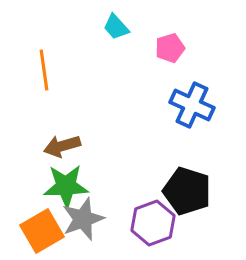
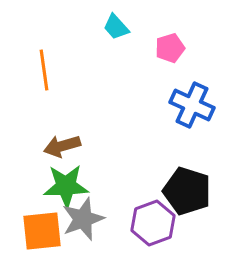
orange square: rotated 24 degrees clockwise
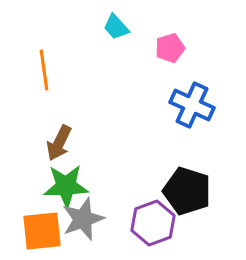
brown arrow: moved 3 px left, 3 px up; rotated 48 degrees counterclockwise
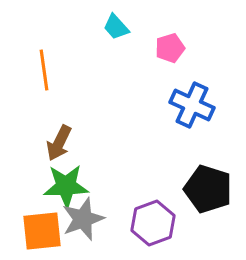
black pentagon: moved 21 px right, 2 px up
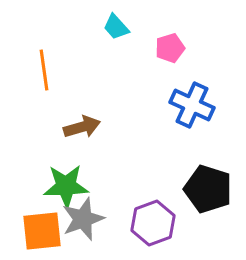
brown arrow: moved 23 px right, 16 px up; rotated 132 degrees counterclockwise
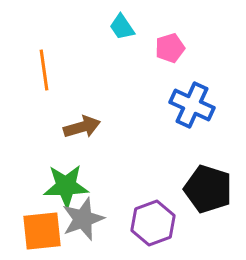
cyan trapezoid: moved 6 px right; rotated 8 degrees clockwise
